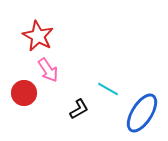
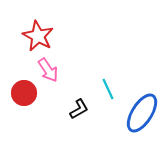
cyan line: rotated 35 degrees clockwise
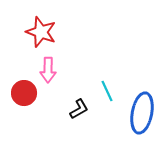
red star: moved 3 px right, 4 px up; rotated 8 degrees counterclockwise
pink arrow: rotated 35 degrees clockwise
cyan line: moved 1 px left, 2 px down
blue ellipse: rotated 21 degrees counterclockwise
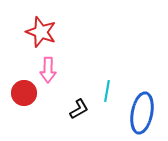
cyan line: rotated 35 degrees clockwise
